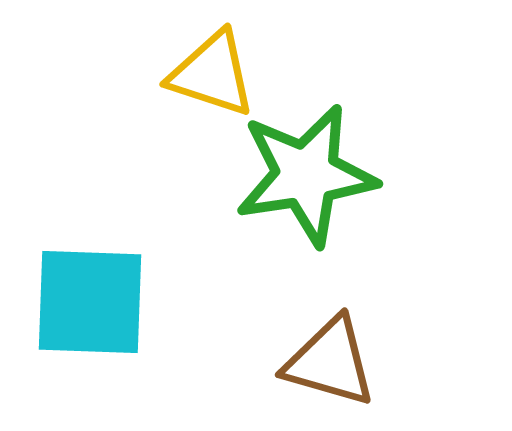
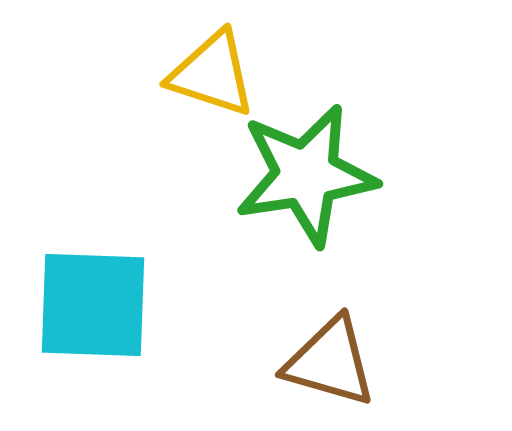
cyan square: moved 3 px right, 3 px down
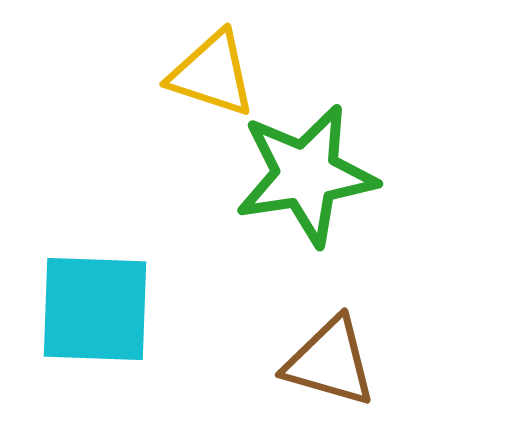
cyan square: moved 2 px right, 4 px down
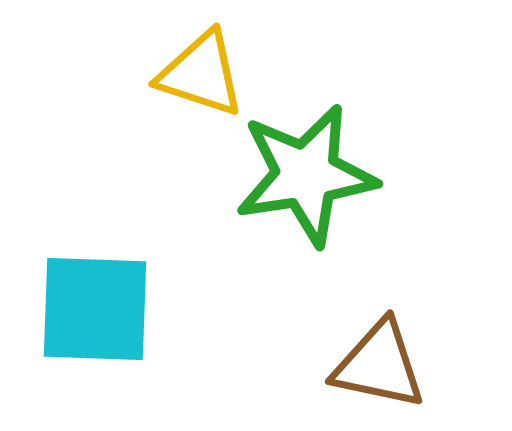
yellow triangle: moved 11 px left
brown triangle: moved 49 px right, 3 px down; rotated 4 degrees counterclockwise
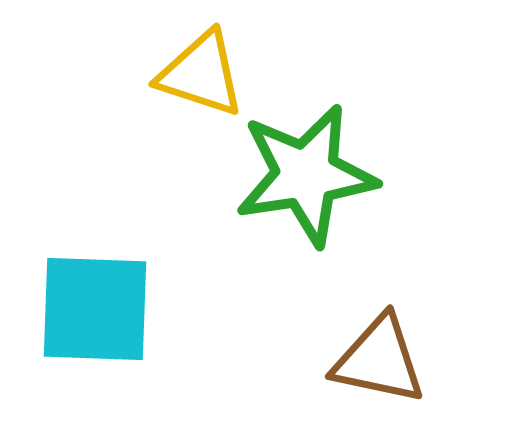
brown triangle: moved 5 px up
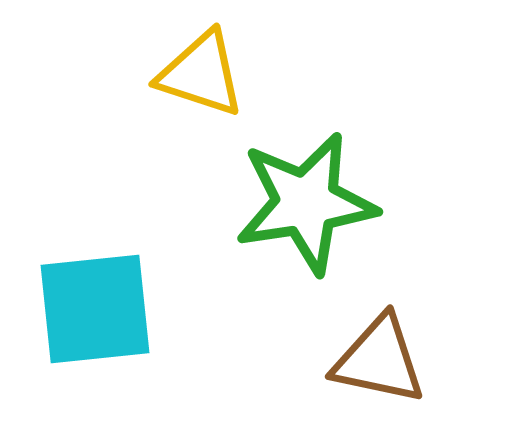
green star: moved 28 px down
cyan square: rotated 8 degrees counterclockwise
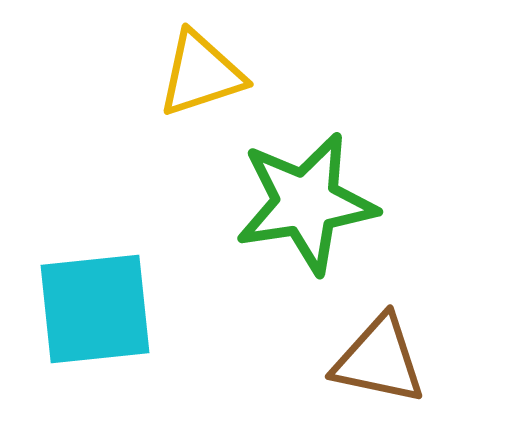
yellow triangle: rotated 36 degrees counterclockwise
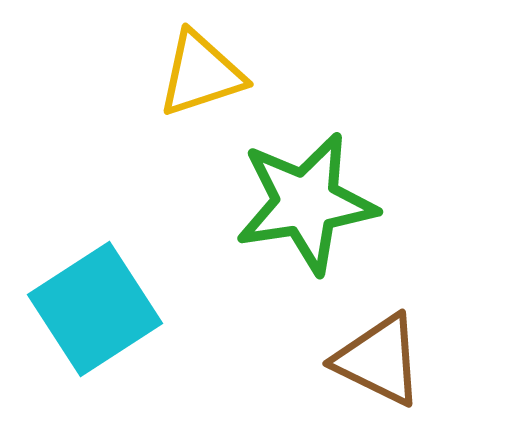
cyan square: rotated 27 degrees counterclockwise
brown triangle: rotated 14 degrees clockwise
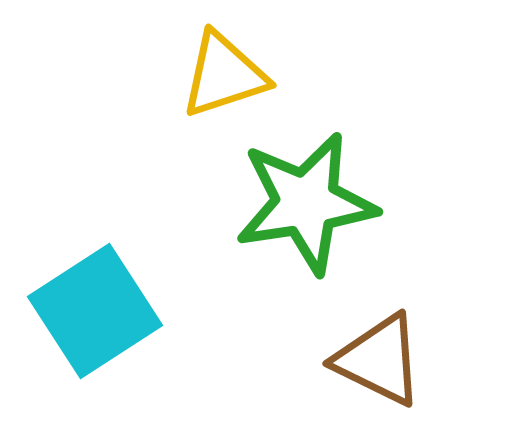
yellow triangle: moved 23 px right, 1 px down
cyan square: moved 2 px down
